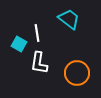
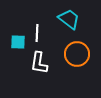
white line: rotated 12 degrees clockwise
cyan square: moved 1 px left, 2 px up; rotated 28 degrees counterclockwise
orange circle: moved 19 px up
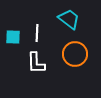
cyan square: moved 5 px left, 5 px up
orange circle: moved 2 px left
white L-shape: moved 3 px left; rotated 10 degrees counterclockwise
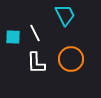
cyan trapezoid: moved 4 px left, 4 px up; rotated 25 degrees clockwise
white line: moved 2 px left; rotated 30 degrees counterclockwise
orange circle: moved 4 px left, 5 px down
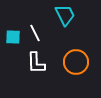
orange circle: moved 5 px right, 3 px down
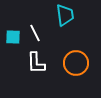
cyan trapezoid: rotated 20 degrees clockwise
orange circle: moved 1 px down
